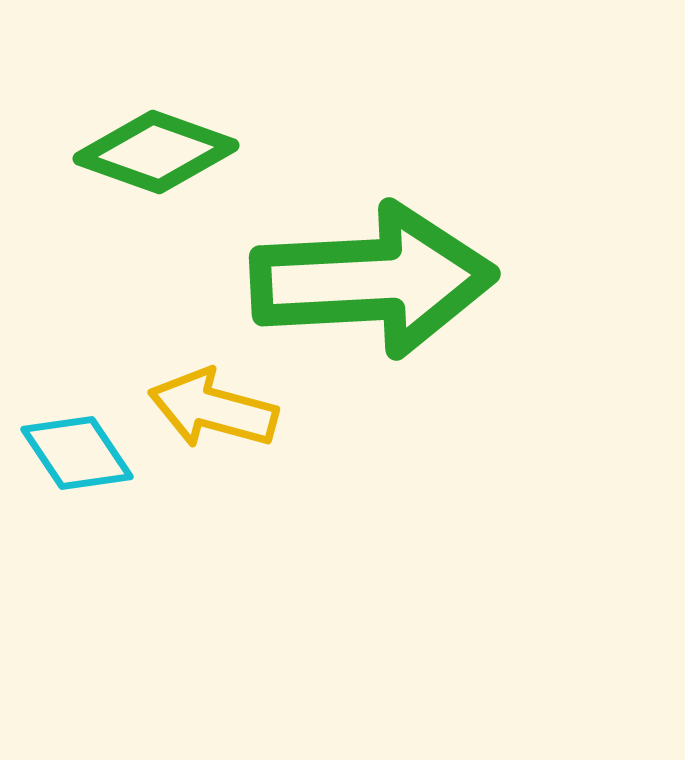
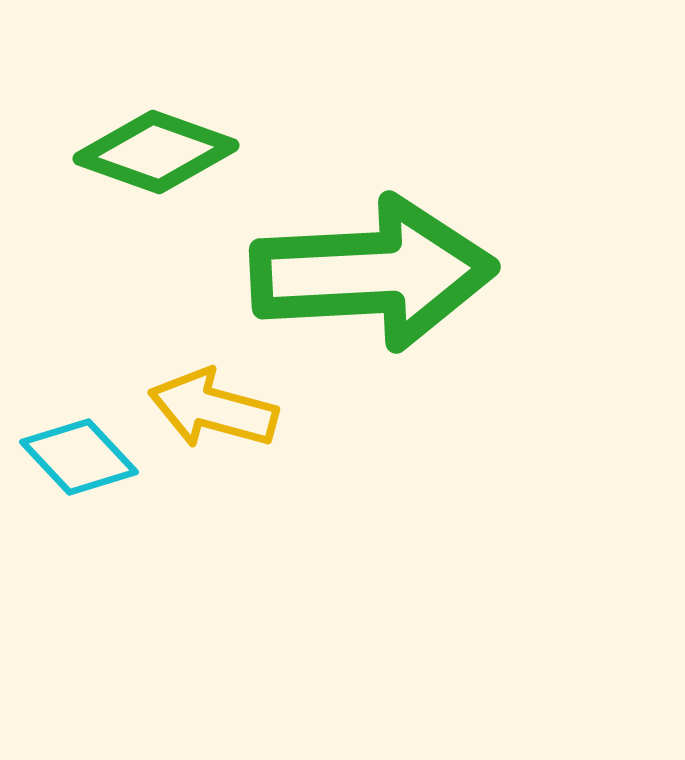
green arrow: moved 7 px up
cyan diamond: moved 2 px right, 4 px down; rotated 9 degrees counterclockwise
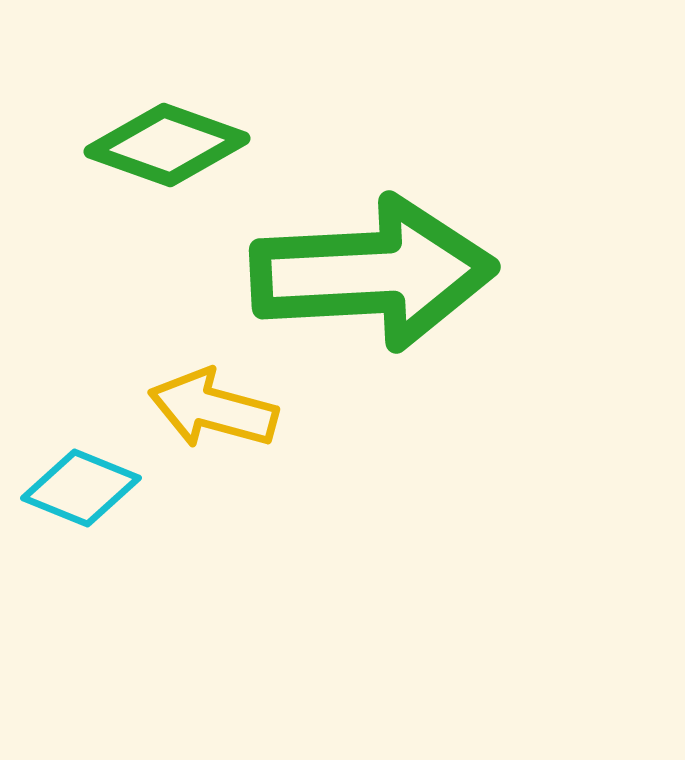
green diamond: moved 11 px right, 7 px up
cyan diamond: moved 2 px right, 31 px down; rotated 25 degrees counterclockwise
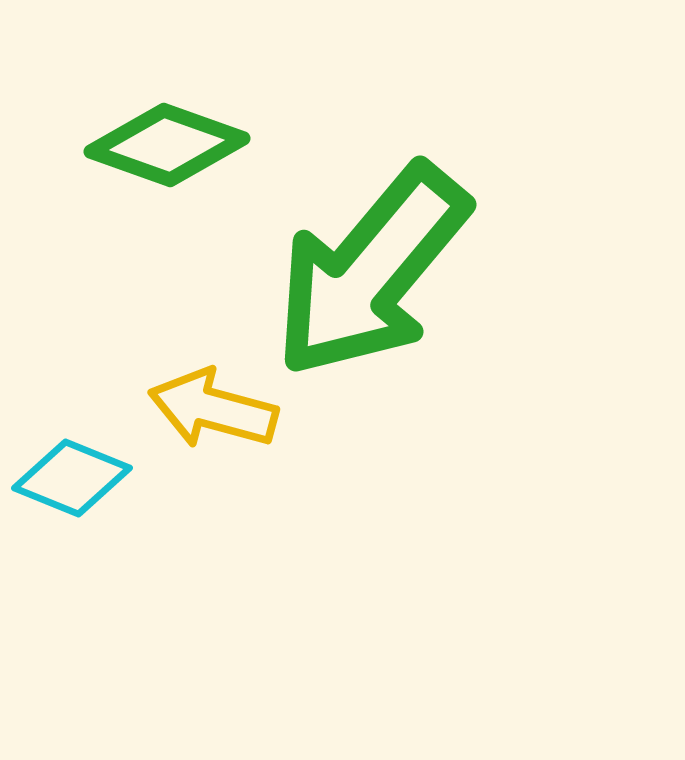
green arrow: moved 2 px left, 2 px up; rotated 133 degrees clockwise
cyan diamond: moved 9 px left, 10 px up
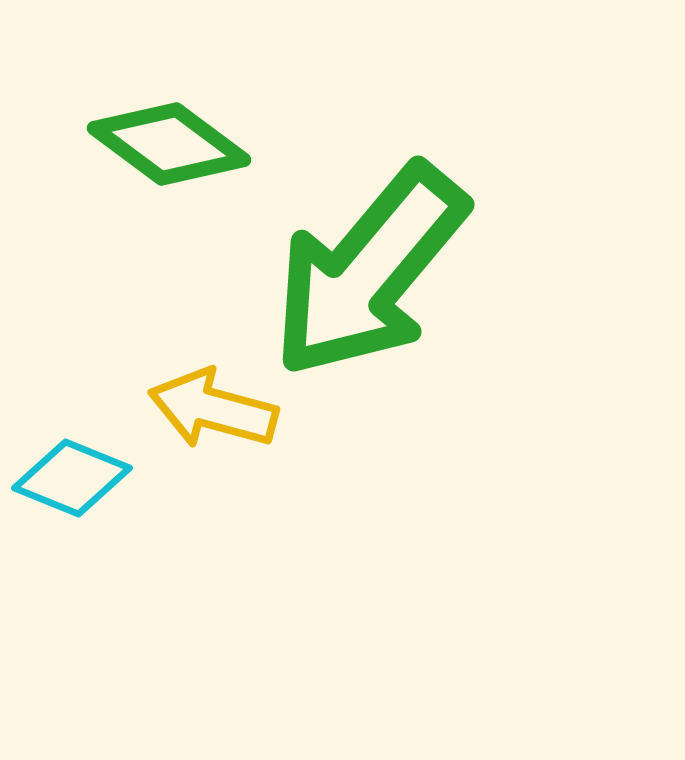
green diamond: moved 2 px right, 1 px up; rotated 17 degrees clockwise
green arrow: moved 2 px left
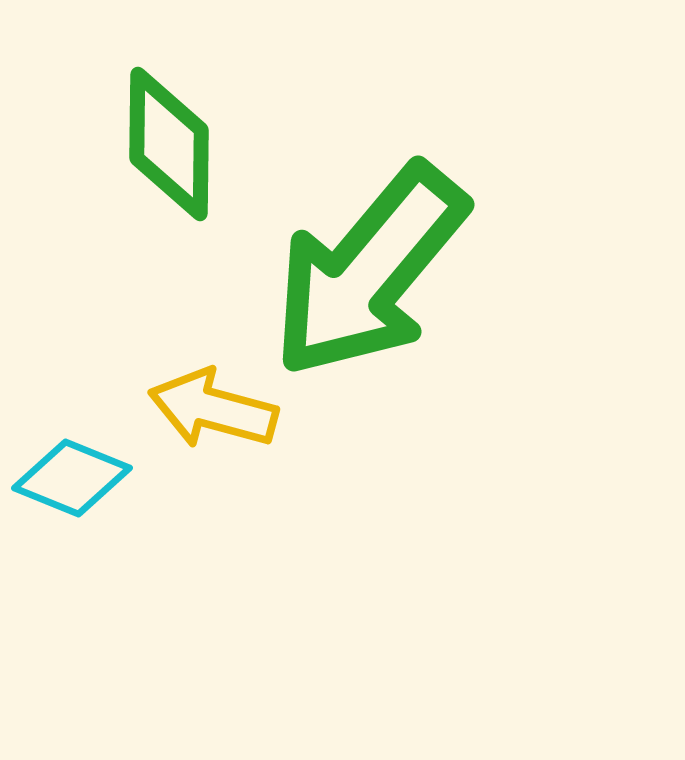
green diamond: rotated 54 degrees clockwise
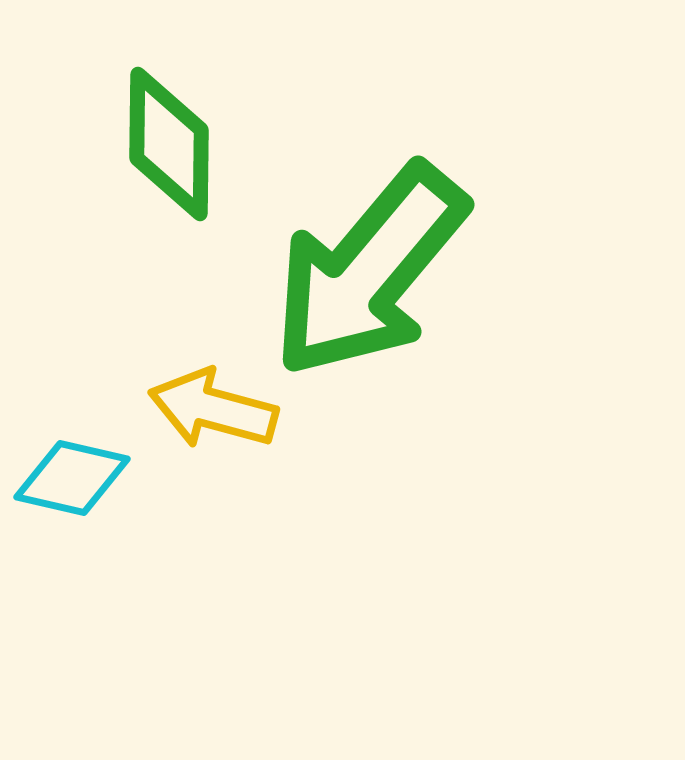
cyan diamond: rotated 9 degrees counterclockwise
